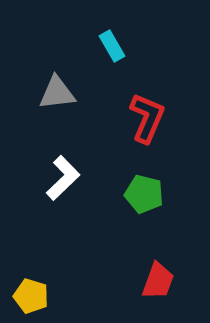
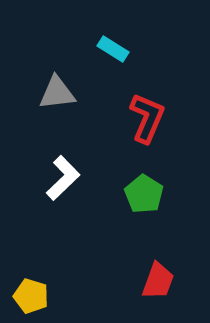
cyan rectangle: moved 1 px right, 3 px down; rotated 28 degrees counterclockwise
green pentagon: rotated 18 degrees clockwise
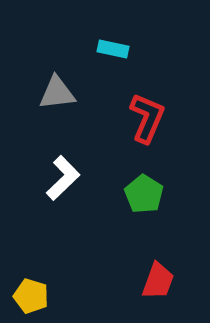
cyan rectangle: rotated 20 degrees counterclockwise
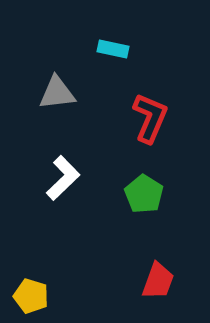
red L-shape: moved 3 px right
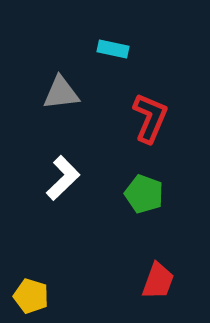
gray triangle: moved 4 px right
green pentagon: rotated 12 degrees counterclockwise
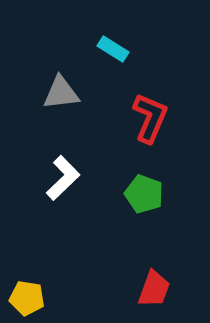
cyan rectangle: rotated 20 degrees clockwise
red trapezoid: moved 4 px left, 8 px down
yellow pentagon: moved 4 px left, 2 px down; rotated 8 degrees counterclockwise
